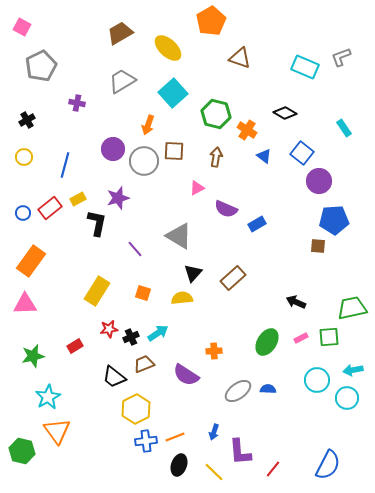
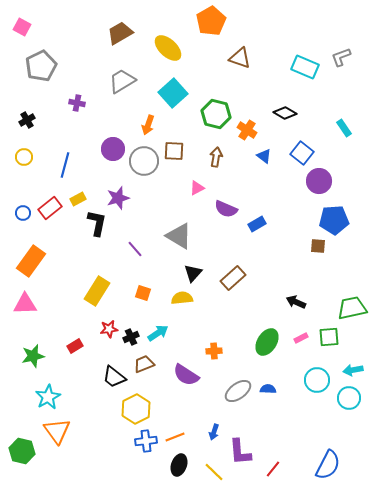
cyan circle at (347, 398): moved 2 px right
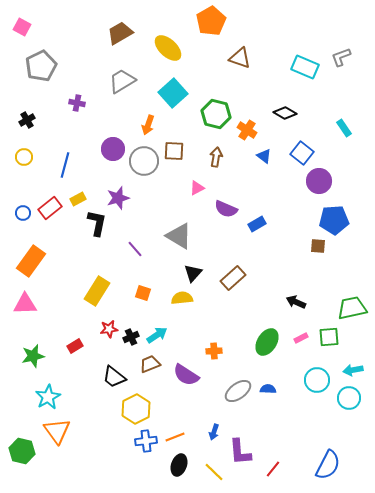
cyan arrow at (158, 333): moved 1 px left, 2 px down
brown trapezoid at (144, 364): moved 6 px right
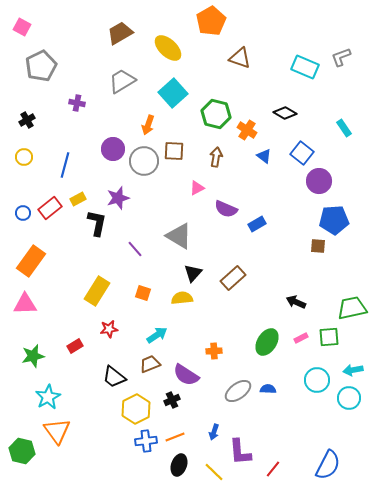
black cross at (131, 337): moved 41 px right, 63 px down
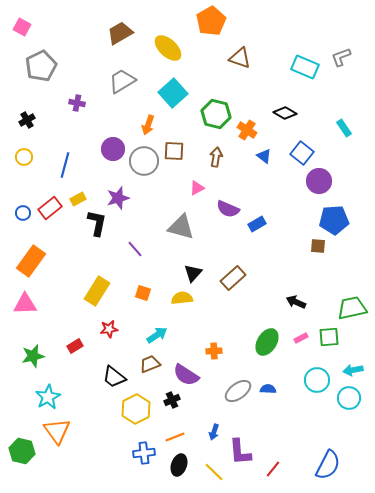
purple semicircle at (226, 209): moved 2 px right
gray triangle at (179, 236): moved 2 px right, 9 px up; rotated 16 degrees counterclockwise
blue cross at (146, 441): moved 2 px left, 12 px down
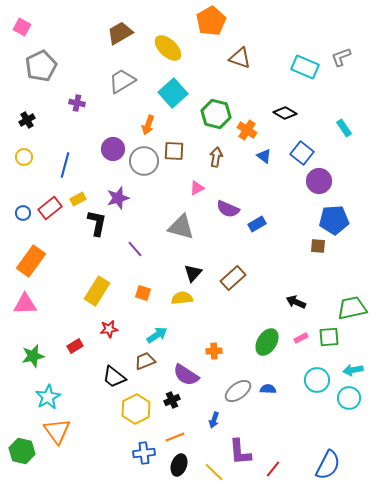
brown trapezoid at (150, 364): moved 5 px left, 3 px up
blue arrow at (214, 432): moved 12 px up
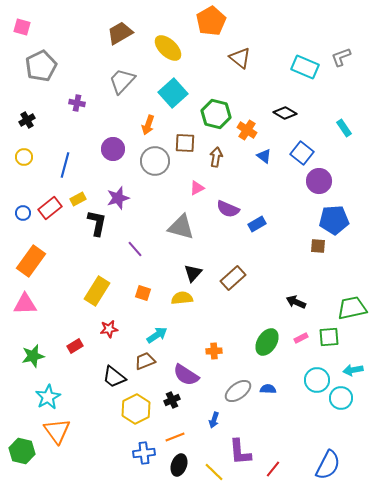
pink square at (22, 27): rotated 12 degrees counterclockwise
brown triangle at (240, 58): rotated 20 degrees clockwise
gray trapezoid at (122, 81): rotated 16 degrees counterclockwise
brown square at (174, 151): moved 11 px right, 8 px up
gray circle at (144, 161): moved 11 px right
cyan circle at (349, 398): moved 8 px left
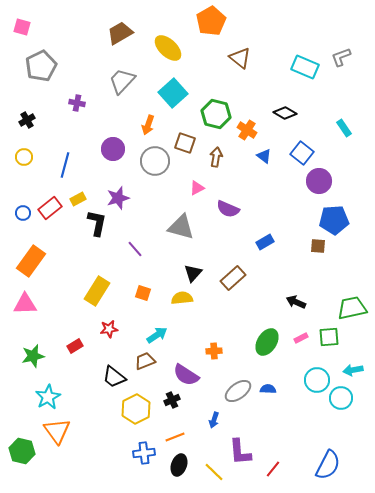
brown square at (185, 143): rotated 15 degrees clockwise
blue rectangle at (257, 224): moved 8 px right, 18 px down
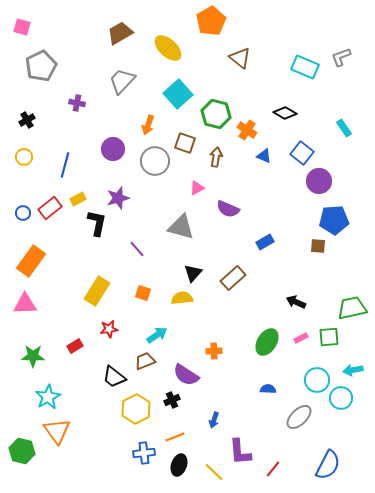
cyan square at (173, 93): moved 5 px right, 1 px down
blue triangle at (264, 156): rotated 14 degrees counterclockwise
purple line at (135, 249): moved 2 px right
green star at (33, 356): rotated 15 degrees clockwise
gray ellipse at (238, 391): moved 61 px right, 26 px down; rotated 8 degrees counterclockwise
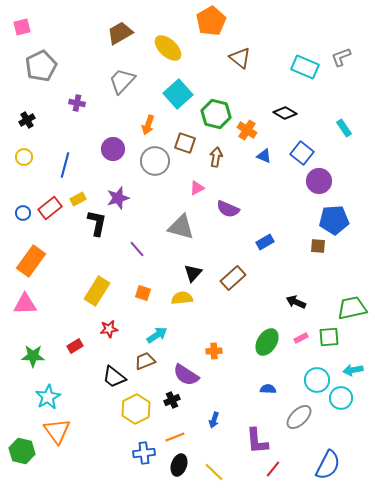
pink square at (22, 27): rotated 30 degrees counterclockwise
purple L-shape at (240, 452): moved 17 px right, 11 px up
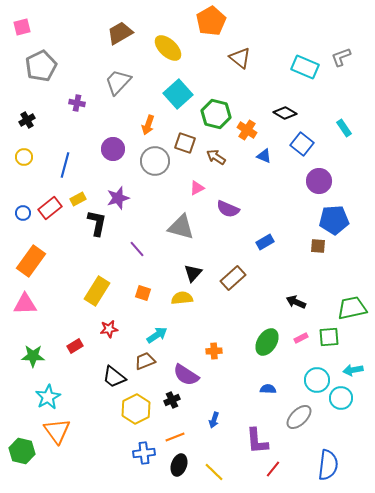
gray trapezoid at (122, 81): moved 4 px left, 1 px down
blue square at (302, 153): moved 9 px up
brown arrow at (216, 157): rotated 66 degrees counterclockwise
blue semicircle at (328, 465): rotated 20 degrees counterclockwise
